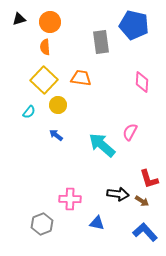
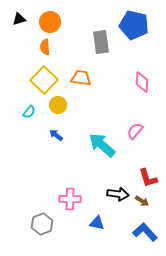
pink semicircle: moved 5 px right, 1 px up; rotated 12 degrees clockwise
red L-shape: moved 1 px left, 1 px up
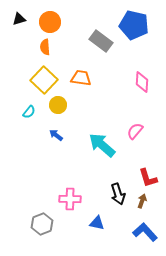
gray rectangle: moved 1 px up; rotated 45 degrees counterclockwise
black arrow: rotated 65 degrees clockwise
brown arrow: rotated 104 degrees counterclockwise
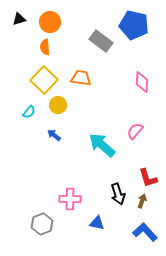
blue arrow: moved 2 px left
